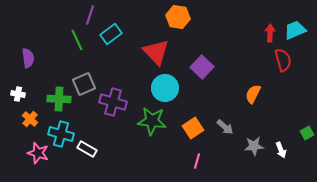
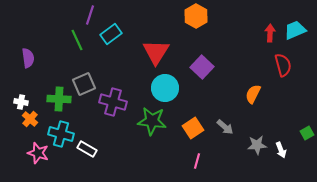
orange hexagon: moved 18 px right, 1 px up; rotated 20 degrees clockwise
red triangle: rotated 16 degrees clockwise
red semicircle: moved 5 px down
white cross: moved 3 px right, 8 px down
gray star: moved 3 px right, 1 px up
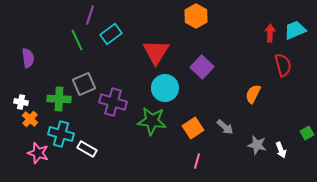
gray star: rotated 18 degrees clockwise
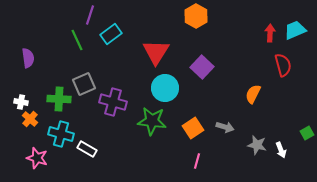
gray arrow: rotated 24 degrees counterclockwise
pink star: moved 1 px left, 5 px down
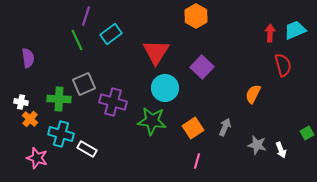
purple line: moved 4 px left, 1 px down
gray arrow: rotated 84 degrees counterclockwise
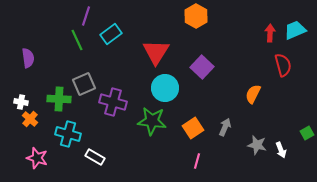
cyan cross: moved 7 px right
white rectangle: moved 8 px right, 8 px down
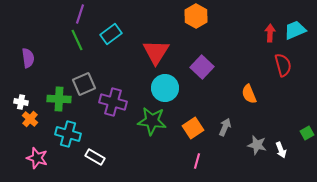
purple line: moved 6 px left, 2 px up
orange semicircle: moved 4 px left; rotated 48 degrees counterclockwise
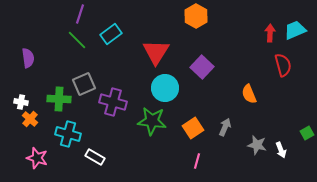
green line: rotated 20 degrees counterclockwise
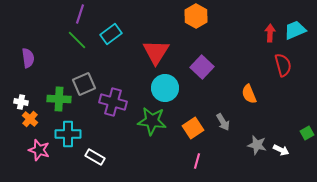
gray arrow: moved 2 px left, 5 px up; rotated 126 degrees clockwise
cyan cross: rotated 15 degrees counterclockwise
white arrow: rotated 42 degrees counterclockwise
pink star: moved 2 px right, 8 px up
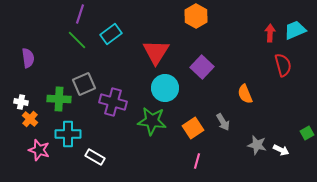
orange semicircle: moved 4 px left
